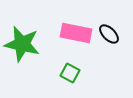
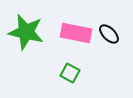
green star: moved 4 px right, 12 px up
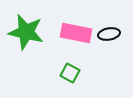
black ellipse: rotated 55 degrees counterclockwise
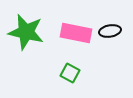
black ellipse: moved 1 px right, 3 px up
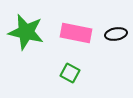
black ellipse: moved 6 px right, 3 px down
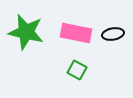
black ellipse: moved 3 px left
green square: moved 7 px right, 3 px up
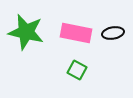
black ellipse: moved 1 px up
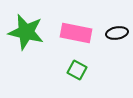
black ellipse: moved 4 px right
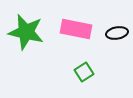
pink rectangle: moved 4 px up
green square: moved 7 px right, 2 px down; rotated 30 degrees clockwise
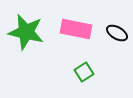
black ellipse: rotated 40 degrees clockwise
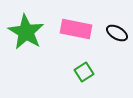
green star: rotated 18 degrees clockwise
